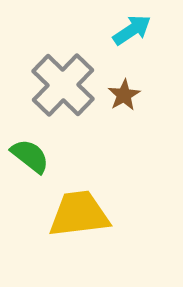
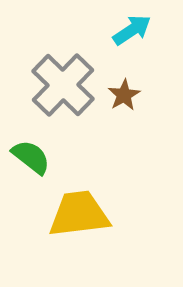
green semicircle: moved 1 px right, 1 px down
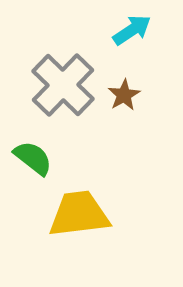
green semicircle: moved 2 px right, 1 px down
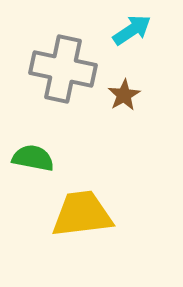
gray cross: moved 16 px up; rotated 32 degrees counterclockwise
green semicircle: rotated 27 degrees counterclockwise
yellow trapezoid: moved 3 px right
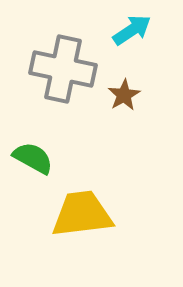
green semicircle: rotated 18 degrees clockwise
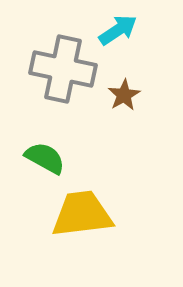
cyan arrow: moved 14 px left
green semicircle: moved 12 px right
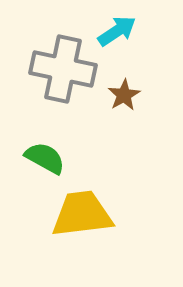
cyan arrow: moved 1 px left, 1 px down
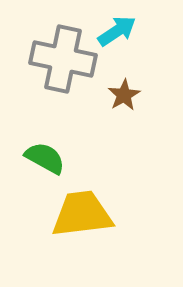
gray cross: moved 10 px up
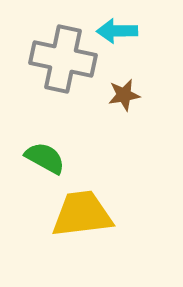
cyan arrow: rotated 147 degrees counterclockwise
brown star: rotated 20 degrees clockwise
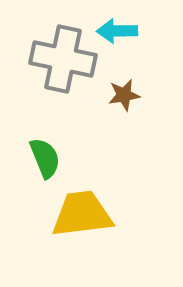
green semicircle: rotated 39 degrees clockwise
